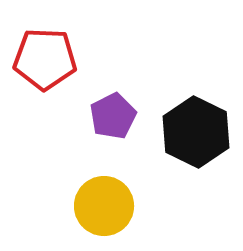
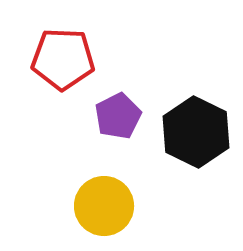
red pentagon: moved 18 px right
purple pentagon: moved 5 px right
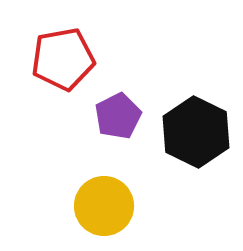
red pentagon: rotated 12 degrees counterclockwise
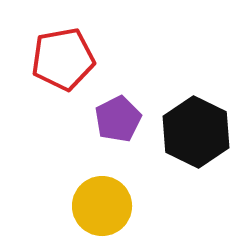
purple pentagon: moved 3 px down
yellow circle: moved 2 px left
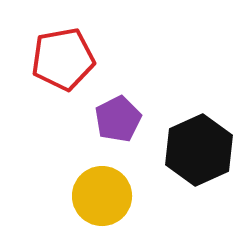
black hexagon: moved 3 px right, 18 px down; rotated 10 degrees clockwise
yellow circle: moved 10 px up
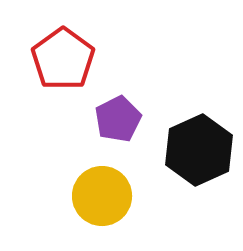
red pentagon: rotated 26 degrees counterclockwise
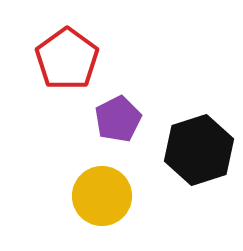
red pentagon: moved 4 px right
black hexagon: rotated 6 degrees clockwise
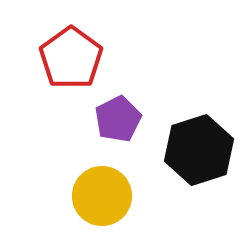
red pentagon: moved 4 px right, 1 px up
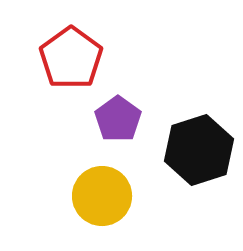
purple pentagon: rotated 9 degrees counterclockwise
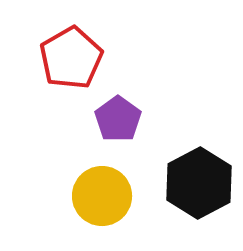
red pentagon: rotated 6 degrees clockwise
black hexagon: moved 33 px down; rotated 10 degrees counterclockwise
